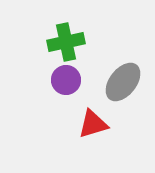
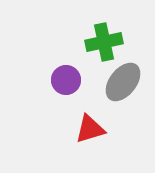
green cross: moved 38 px right
red triangle: moved 3 px left, 5 px down
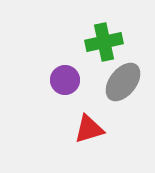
purple circle: moved 1 px left
red triangle: moved 1 px left
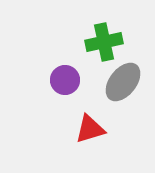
red triangle: moved 1 px right
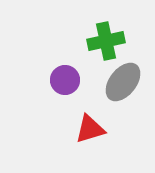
green cross: moved 2 px right, 1 px up
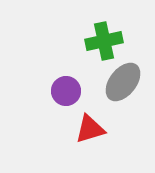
green cross: moved 2 px left
purple circle: moved 1 px right, 11 px down
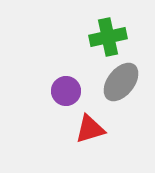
green cross: moved 4 px right, 4 px up
gray ellipse: moved 2 px left
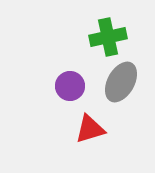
gray ellipse: rotated 9 degrees counterclockwise
purple circle: moved 4 px right, 5 px up
